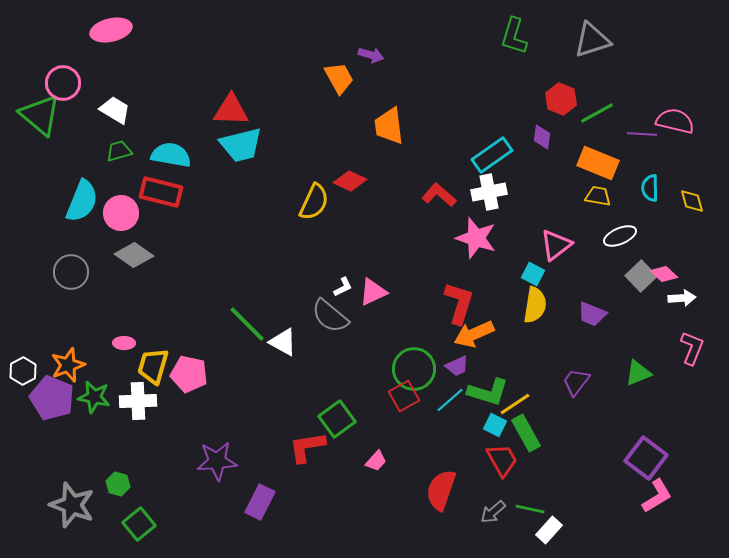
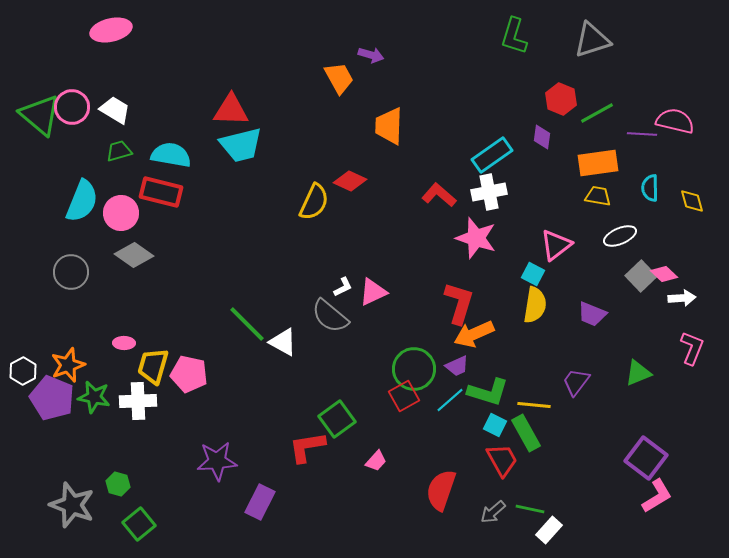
pink circle at (63, 83): moved 9 px right, 24 px down
orange trapezoid at (389, 126): rotated 9 degrees clockwise
orange rectangle at (598, 163): rotated 30 degrees counterclockwise
yellow line at (515, 404): moved 19 px right, 1 px down; rotated 40 degrees clockwise
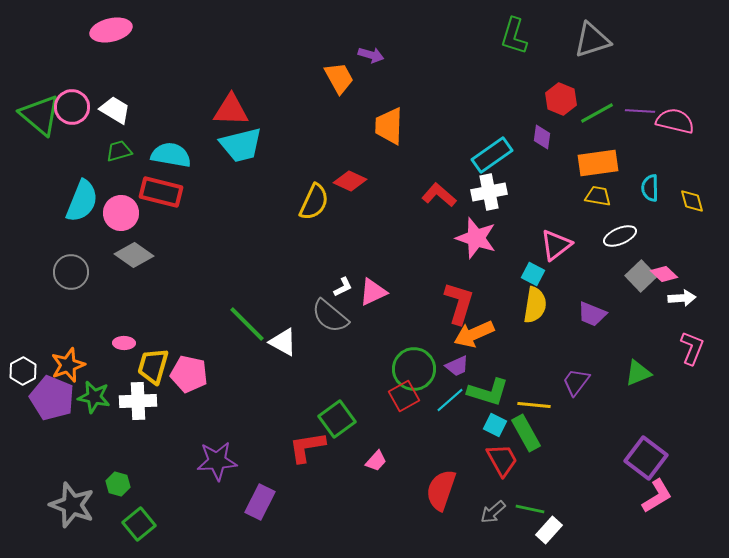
purple line at (642, 134): moved 2 px left, 23 px up
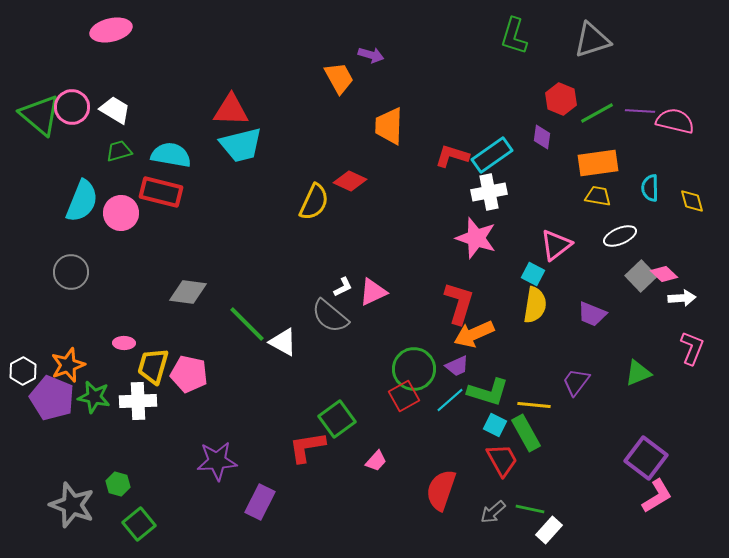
red L-shape at (439, 195): moved 13 px right, 39 px up; rotated 24 degrees counterclockwise
gray diamond at (134, 255): moved 54 px right, 37 px down; rotated 27 degrees counterclockwise
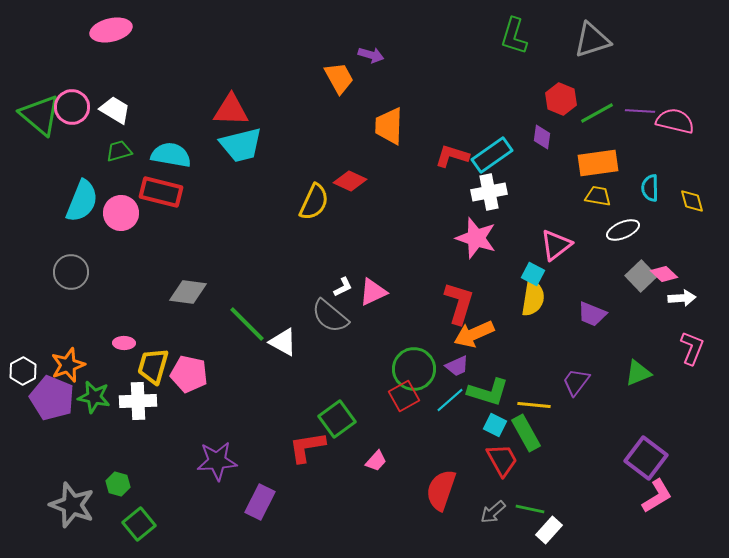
white ellipse at (620, 236): moved 3 px right, 6 px up
yellow semicircle at (535, 305): moved 2 px left, 7 px up
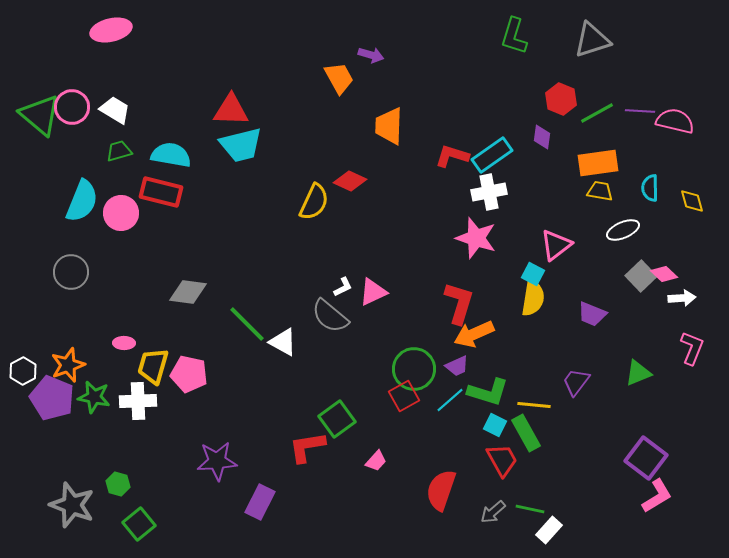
yellow trapezoid at (598, 196): moved 2 px right, 5 px up
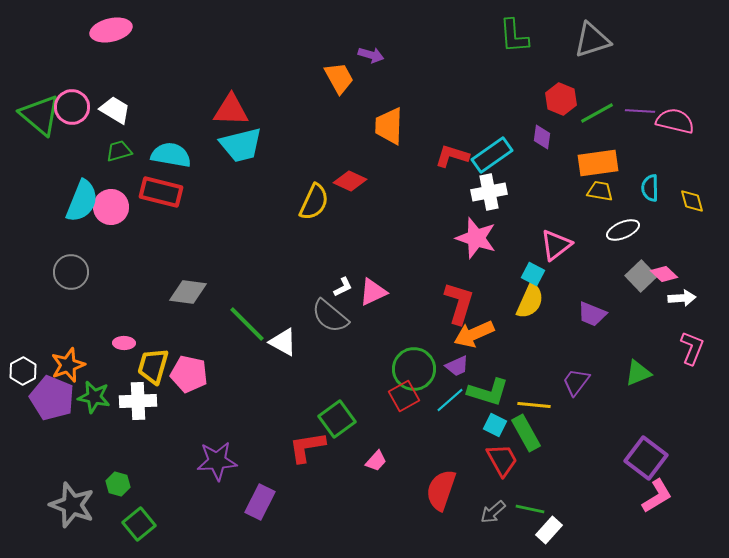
green L-shape at (514, 36): rotated 21 degrees counterclockwise
pink circle at (121, 213): moved 10 px left, 6 px up
yellow semicircle at (533, 298): moved 3 px left, 3 px down; rotated 15 degrees clockwise
